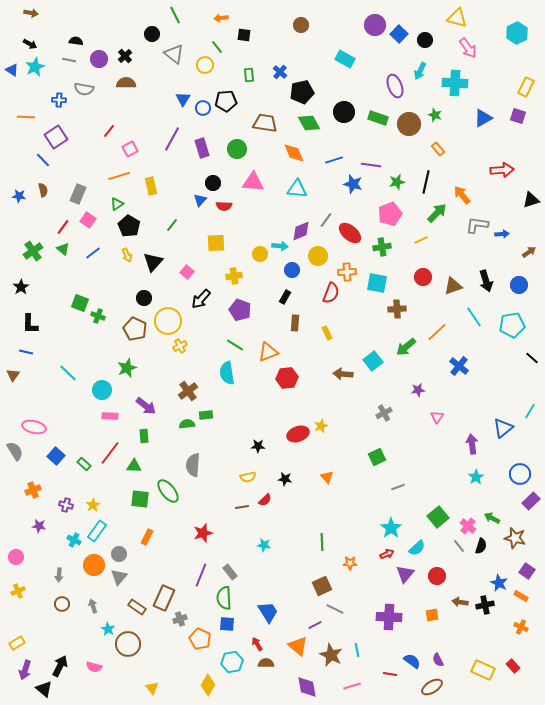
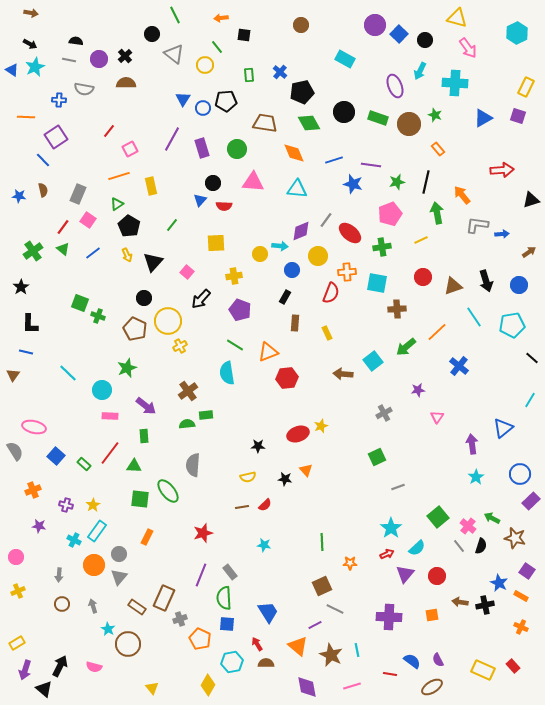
green arrow at (437, 213): rotated 55 degrees counterclockwise
cyan line at (530, 411): moved 11 px up
orange triangle at (327, 477): moved 21 px left, 7 px up
red semicircle at (265, 500): moved 5 px down
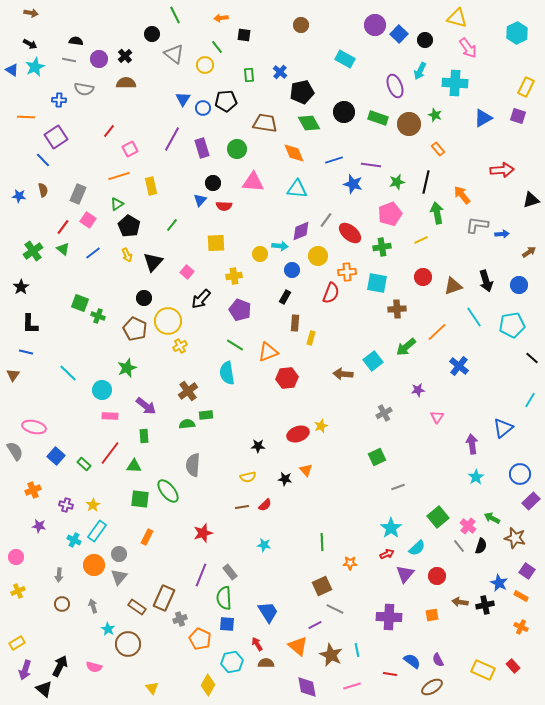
yellow rectangle at (327, 333): moved 16 px left, 5 px down; rotated 40 degrees clockwise
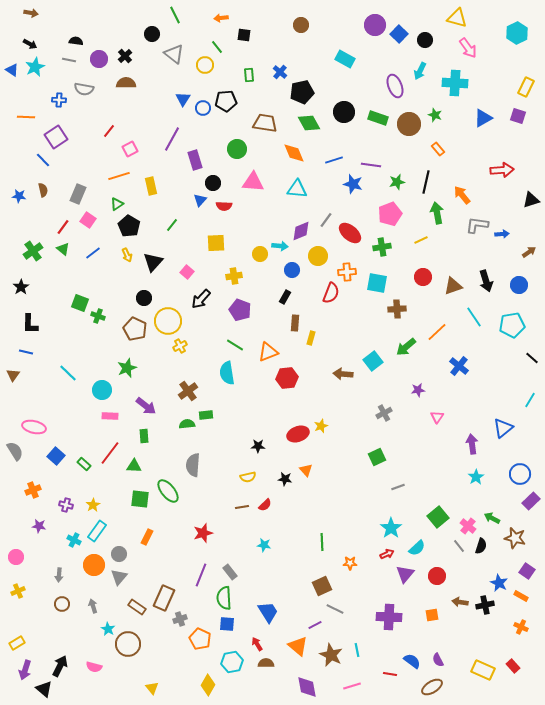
purple rectangle at (202, 148): moved 7 px left, 12 px down
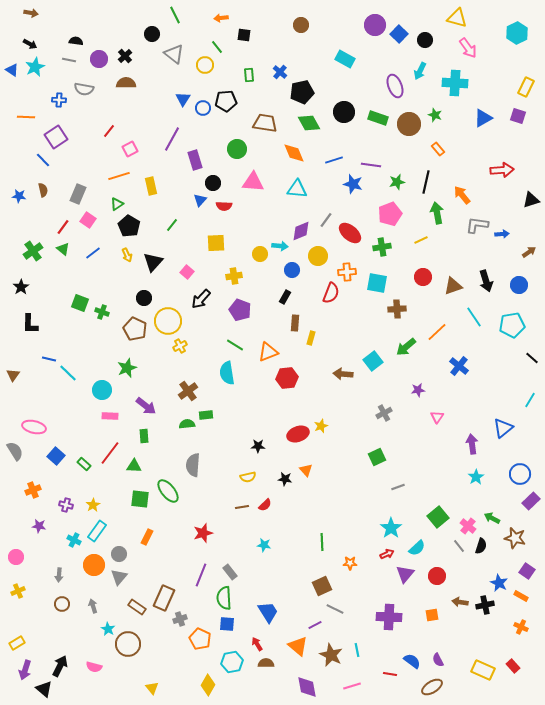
green cross at (98, 316): moved 4 px right, 4 px up
blue line at (26, 352): moved 23 px right, 7 px down
